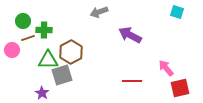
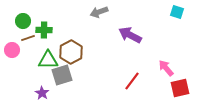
red line: rotated 54 degrees counterclockwise
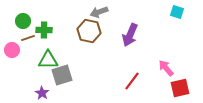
purple arrow: rotated 95 degrees counterclockwise
brown hexagon: moved 18 px right, 21 px up; rotated 20 degrees counterclockwise
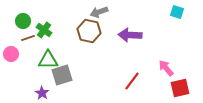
green cross: rotated 35 degrees clockwise
purple arrow: rotated 70 degrees clockwise
pink circle: moved 1 px left, 4 px down
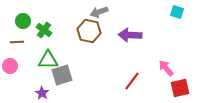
brown line: moved 11 px left, 4 px down; rotated 16 degrees clockwise
pink circle: moved 1 px left, 12 px down
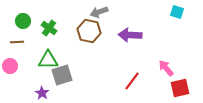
green cross: moved 5 px right, 2 px up
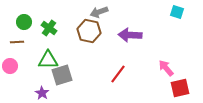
green circle: moved 1 px right, 1 px down
red line: moved 14 px left, 7 px up
